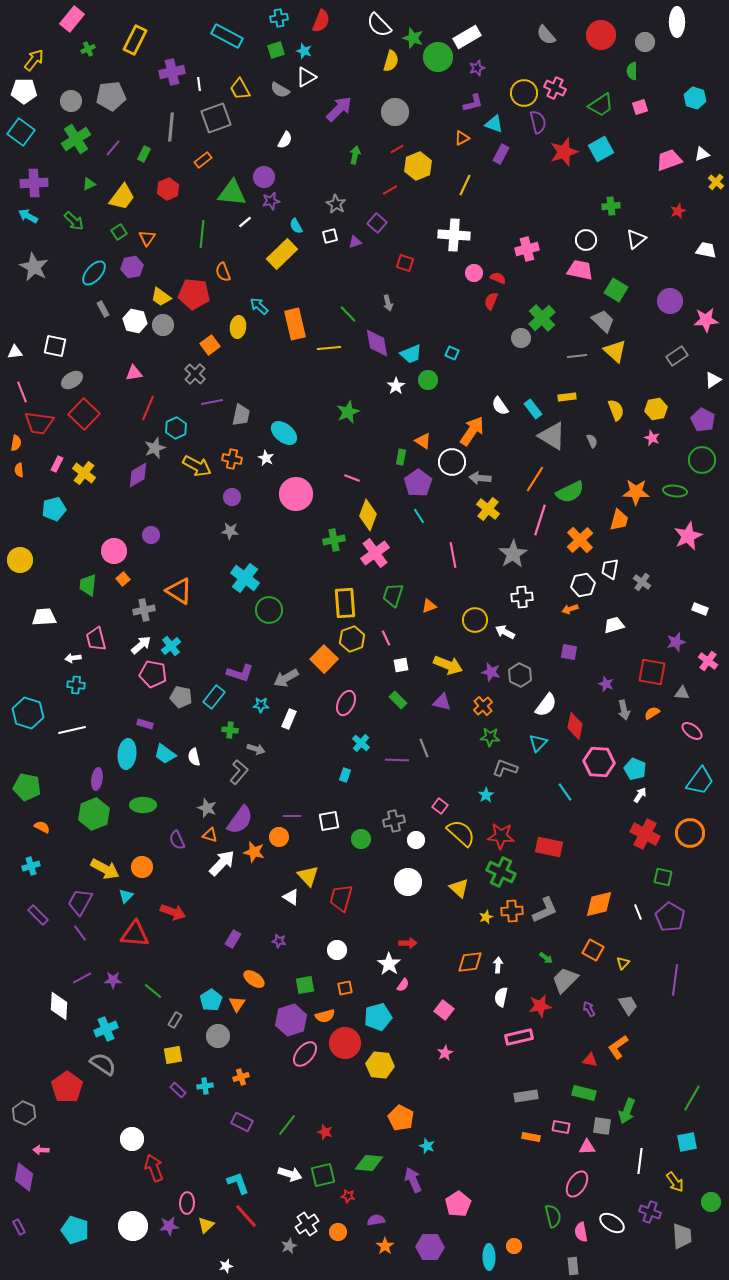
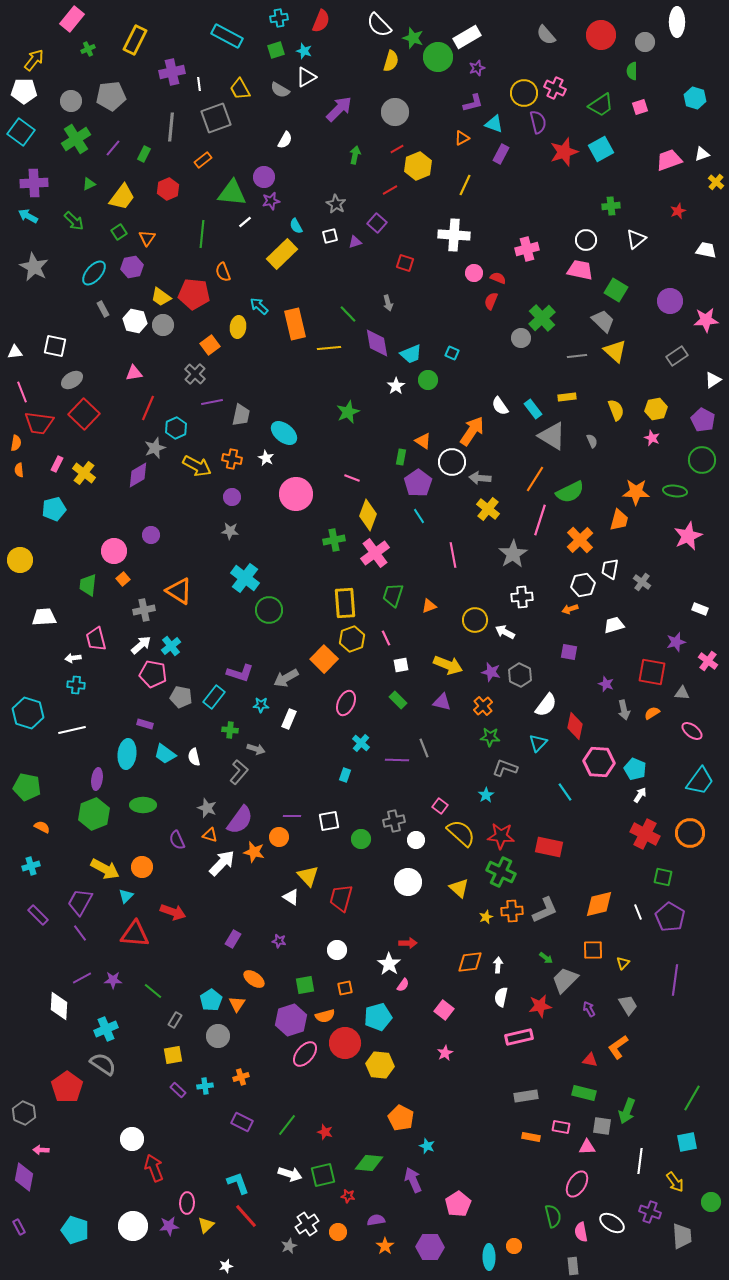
orange square at (593, 950): rotated 30 degrees counterclockwise
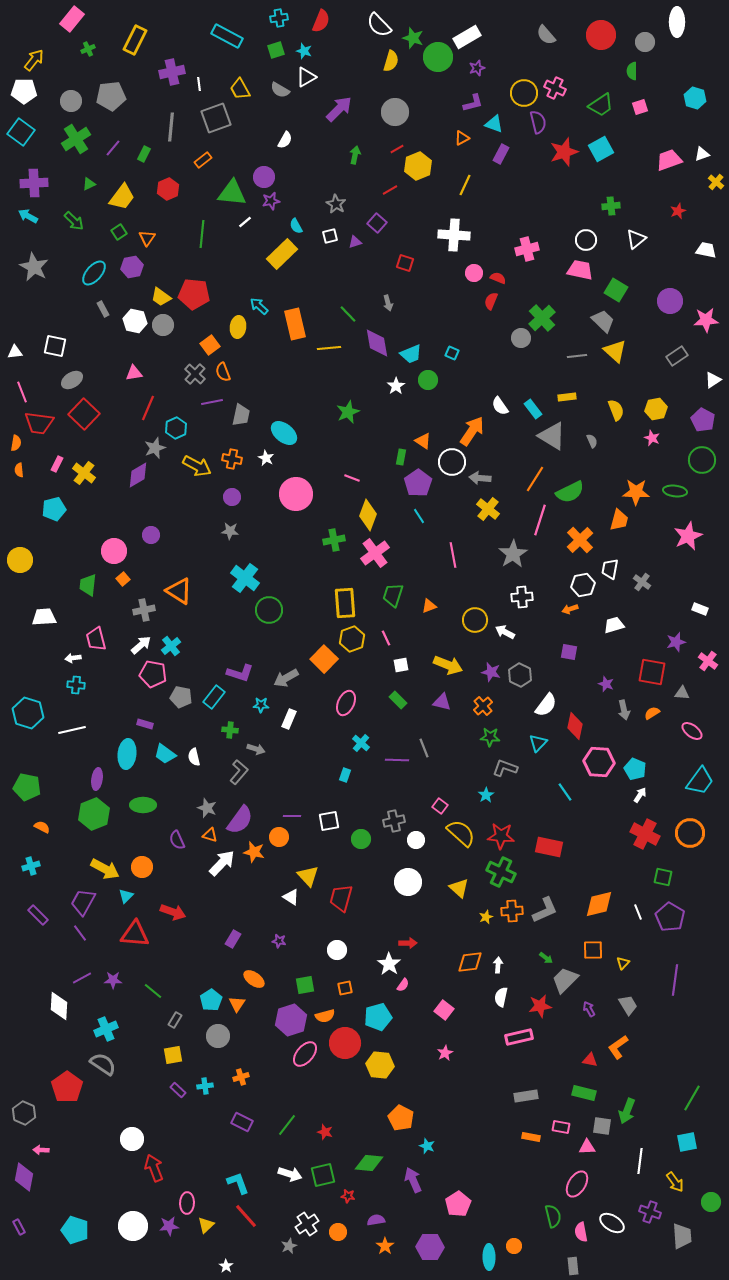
orange semicircle at (223, 272): moved 100 px down
purple trapezoid at (80, 902): moved 3 px right
white star at (226, 1266): rotated 24 degrees counterclockwise
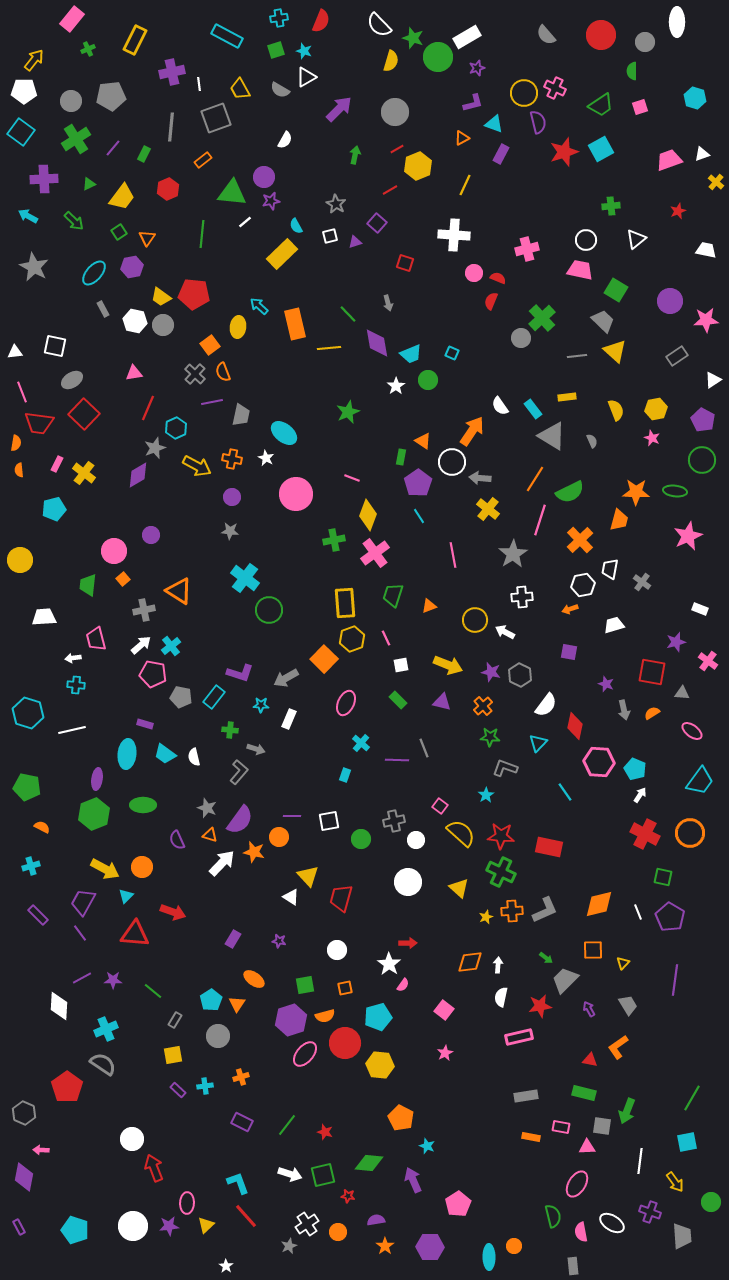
purple cross at (34, 183): moved 10 px right, 4 px up
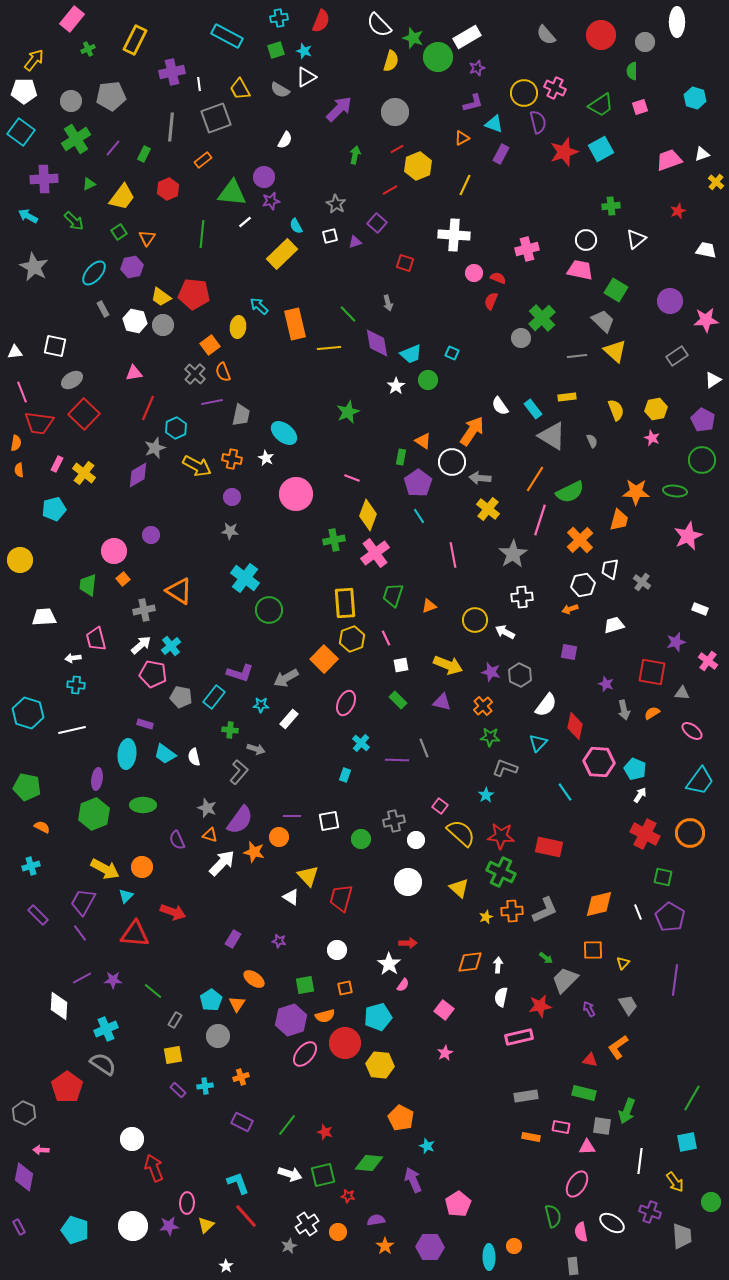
white rectangle at (289, 719): rotated 18 degrees clockwise
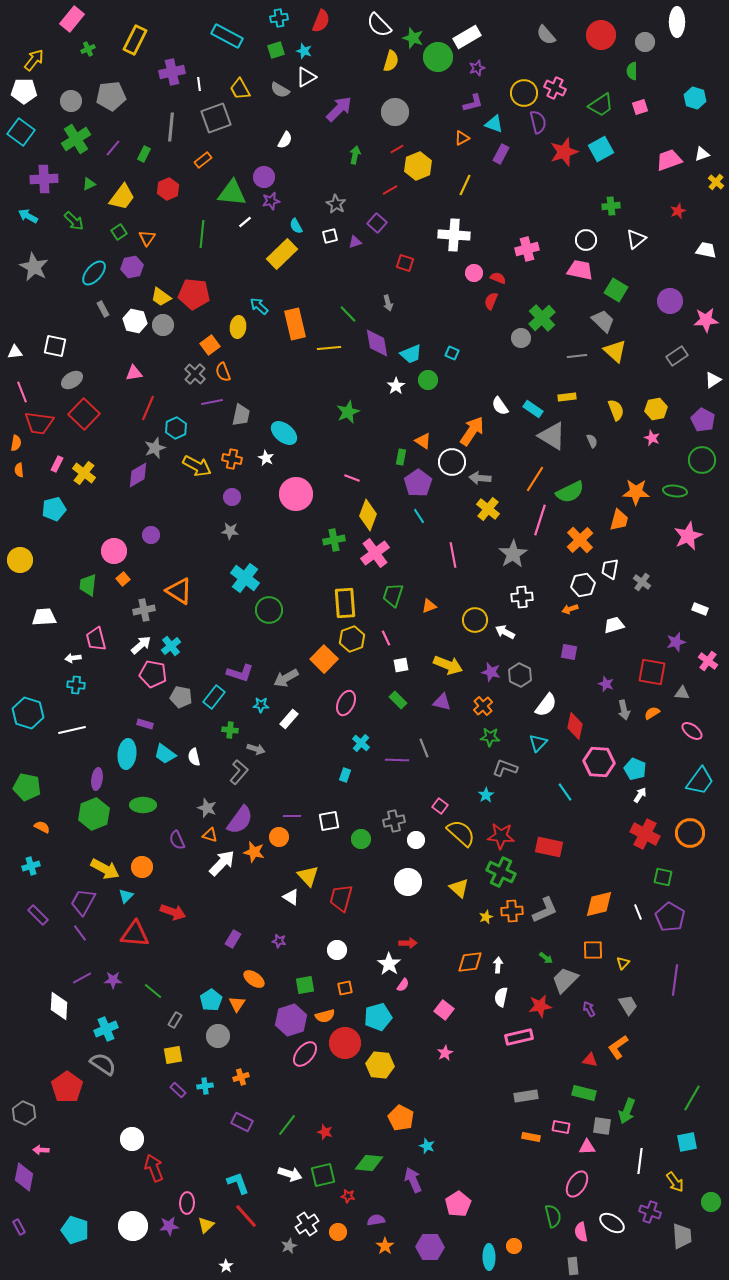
cyan rectangle at (533, 409): rotated 18 degrees counterclockwise
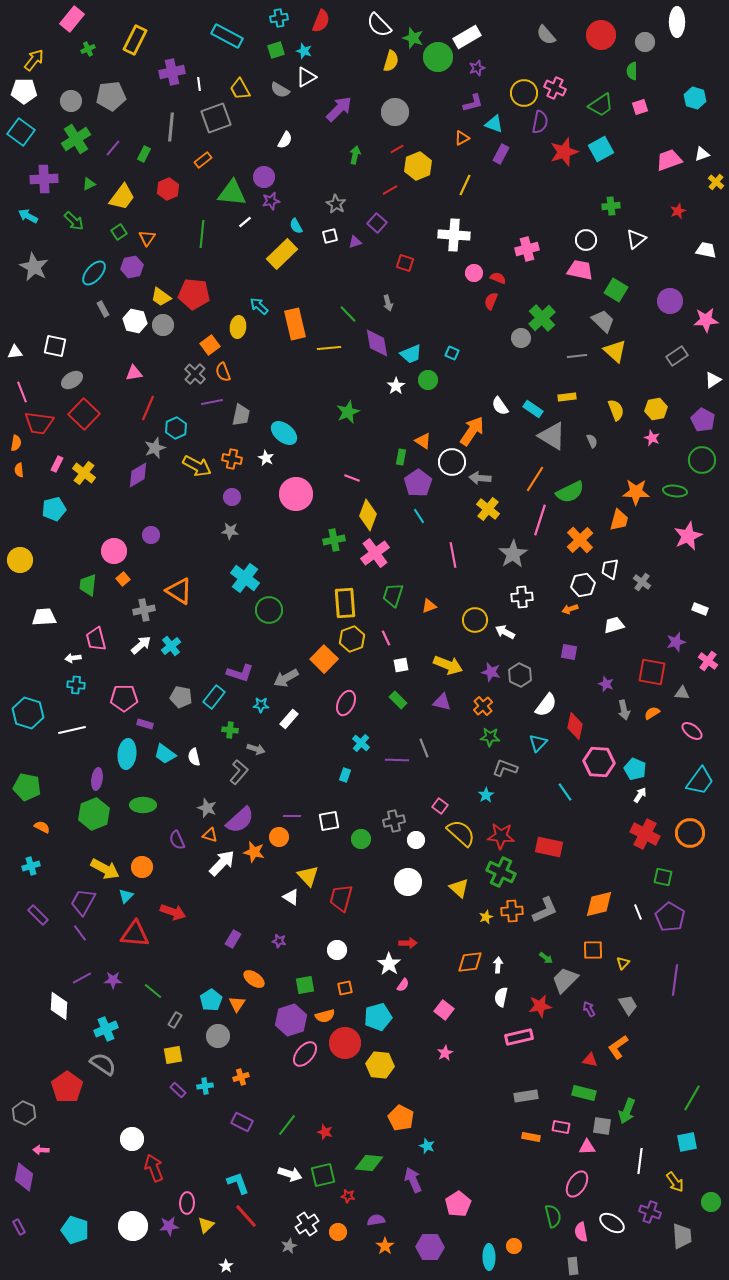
purple semicircle at (538, 122): moved 2 px right; rotated 25 degrees clockwise
pink pentagon at (153, 674): moved 29 px left, 24 px down; rotated 12 degrees counterclockwise
purple semicircle at (240, 820): rotated 12 degrees clockwise
